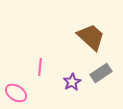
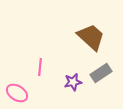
purple star: moved 1 px right; rotated 18 degrees clockwise
pink ellipse: moved 1 px right
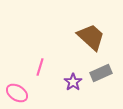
pink line: rotated 12 degrees clockwise
gray rectangle: rotated 10 degrees clockwise
purple star: rotated 24 degrees counterclockwise
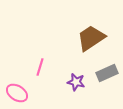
brown trapezoid: moved 1 px down; rotated 76 degrees counterclockwise
gray rectangle: moved 6 px right
purple star: moved 3 px right; rotated 24 degrees counterclockwise
